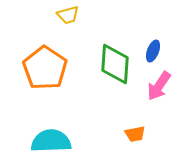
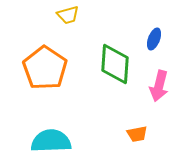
blue ellipse: moved 1 px right, 12 px up
pink arrow: rotated 20 degrees counterclockwise
orange trapezoid: moved 2 px right
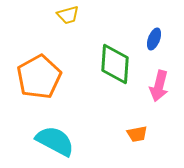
orange pentagon: moved 6 px left, 9 px down; rotated 9 degrees clockwise
cyan semicircle: moved 4 px right; rotated 30 degrees clockwise
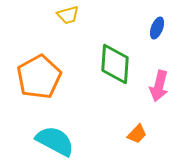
blue ellipse: moved 3 px right, 11 px up
orange trapezoid: rotated 35 degrees counterclockwise
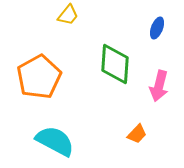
yellow trapezoid: rotated 35 degrees counterclockwise
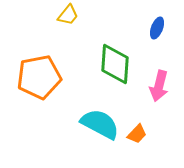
orange pentagon: rotated 18 degrees clockwise
cyan semicircle: moved 45 px right, 17 px up
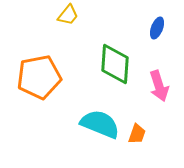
pink arrow: rotated 32 degrees counterclockwise
cyan semicircle: rotated 6 degrees counterclockwise
orange trapezoid: rotated 25 degrees counterclockwise
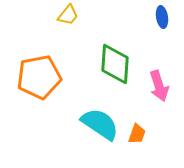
blue ellipse: moved 5 px right, 11 px up; rotated 30 degrees counterclockwise
cyan semicircle: rotated 12 degrees clockwise
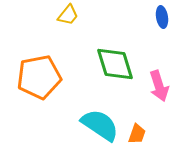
green diamond: rotated 21 degrees counterclockwise
cyan semicircle: moved 1 px down
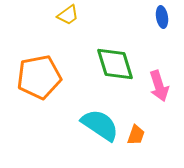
yellow trapezoid: rotated 15 degrees clockwise
orange trapezoid: moved 1 px left, 1 px down
